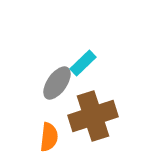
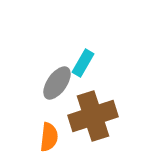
cyan rectangle: rotated 16 degrees counterclockwise
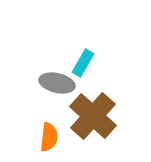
gray ellipse: rotated 68 degrees clockwise
brown cross: rotated 30 degrees counterclockwise
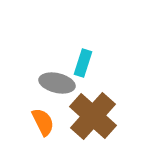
cyan rectangle: rotated 12 degrees counterclockwise
orange semicircle: moved 6 px left, 15 px up; rotated 32 degrees counterclockwise
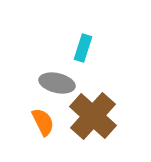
cyan rectangle: moved 15 px up
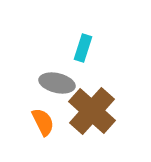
brown cross: moved 1 px left, 5 px up
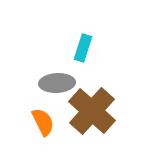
gray ellipse: rotated 16 degrees counterclockwise
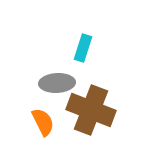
brown cross: moved 1 px left, 1 px up; rotated 21 degrees counterclockwise
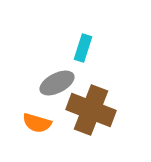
gray ellipse: rotated 24 degrees counterclockwise
orange semicircle: moved 6 px left, 1 px down; rotated 132 degrees clockwise
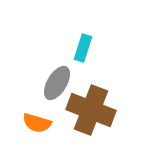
gray ellipse: rotated 32 degrees counterclockwise
